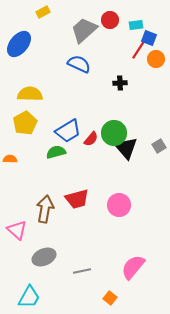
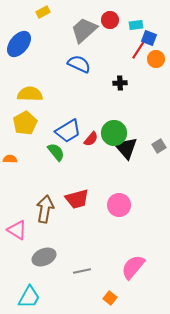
green semicircle: rotated 66 degrees clockwise
pink triangle: rotated 10 degrees counterclockwise
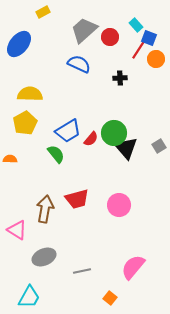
red circle: moved 17 px down
cyan rectangle: rotated 56 degrees clockwise
black cross: moved 5 px up
green semicircle: moved 2 px down
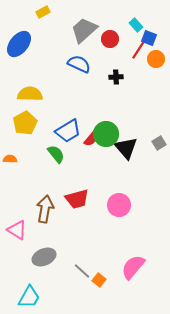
red circle: moved 2 px down
black cross: moved 4 px left, 1 px up
green circle: moved 8 px left, 1 px down
gray square: moved 3 px up
gray line: rotated 54 degrees clockwise
orange square: moved 11 px left, 18 px up
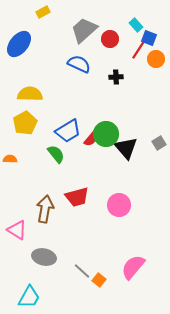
red trapezoid: moved 2 px up
gray ellipse: rotated 35 degrees clockwise
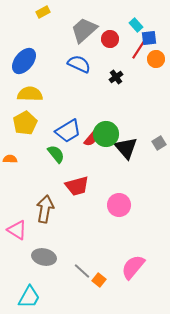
blue square: rotated 28 degrees counterclockwise
blue ellipse: moved 5 px right, 17 px down
black cross: rotated 32 degrees counterclockwise
red trapezoid: moved 11 px up
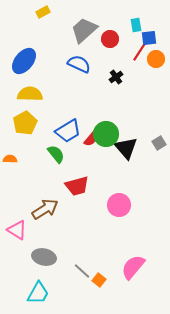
cyan rectangle: rotated 32 degrees clockwise
red line: moved 1 px right, 2 px down
brown arrow: rotated 48 degrees clockwise
cyan trapezoid: moved 9 px right, 4 px up
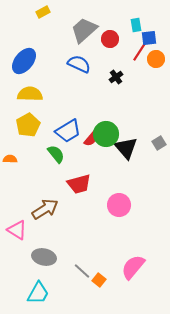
yellow pentagon: moved 3 px right, 2 px down
red trapezoid: moved 2 px right, 2 px up
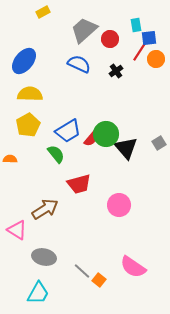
black cross: moved 6 px up
pink semicircle: rotated 96 degrees counterclockwise
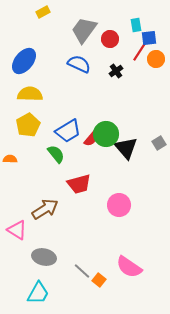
gray trapezoid: rotated 12 degrees counterclockwise
pink semicircle: moved 4 px left
